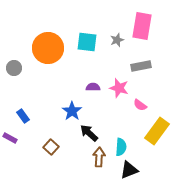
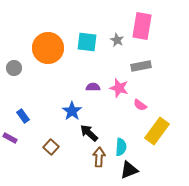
gray star: rotated 24 degrees counterclockwise
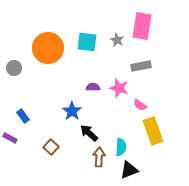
yellow rectangle: moved 4 px left; rotated 56 degrees counterclockwise
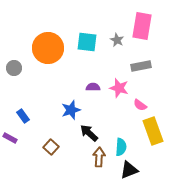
blue star: moved 1 px left, 1 px up; rotated 18 degrees clockwise
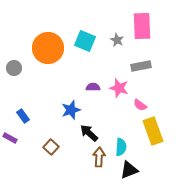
pink rectangle: rotated 12 degrees counterclockwise
cyan square: moved 2 px left, 1 px up; rotated 15 degrees clockwise
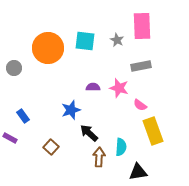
cyan square: rotated 15 degrees counterclockwise
black triangle: moved 9 px right, 2 px down; rotated 12 degrees clockwise
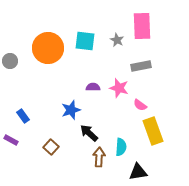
gray circle: moved 4 px left, 7 px up
purple rectangle: moved 1 px right, 2 px down
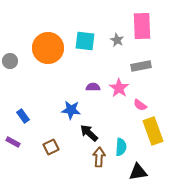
pink star: rotated 18 degrees clockwise
blue star: rotated 24 degrees clockwise
purple rectangle: moved 2 px right, 2 px down
brown square: rotated 21 degrees clockwise
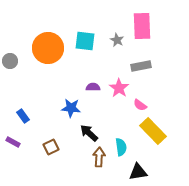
blue star: moved 2 px up
yellow rectangle: rotated 24 degrees counterclockwise
cyan semicircle: rotated 12 degrees counterclockwise
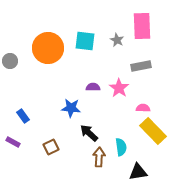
pink semicircle: moved 3 px right, 3 px down; rotated 144 degrees clockwise
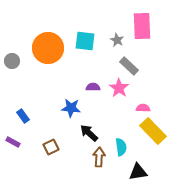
gray circle: moved 2 px right
gray rectangle: moved 12 px left; rotated 54 degrees clockwise
